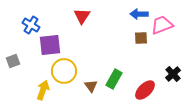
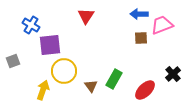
red triangle: moved 4 px right
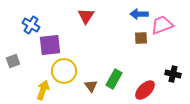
black cross: rotated 35 degrees counterclockwise
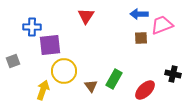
blue cross: moved 1 px right, 2 px down; rotated 30 degrees counterclockwise
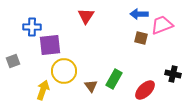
brown square: rotated 16 degrees clockwise
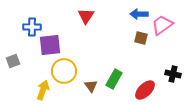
pink trapezoid: rotated 15 degrees counterclockwise
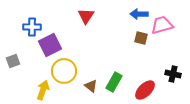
pink trapezoid: rotated 20 degrees clockwise
purple square: rotated 20 degrees counterclockwise
green rectangle: moved 3 px down
brown triangle: rotated 16 degrees counterclockwise
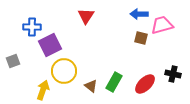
red ellipse: moved 6 px up
